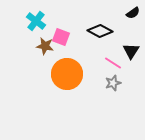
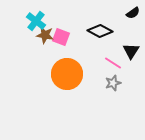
brown star: moved 11 px up
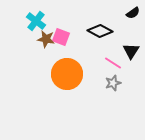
brown star: moved 1 px right, 4 px down
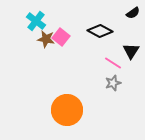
pink square: rotated 18 degrees clockwise
orange circle: moved 36 px down
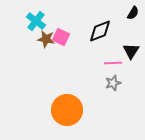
black semicircle: rotated 24 degrees counterclockwise
black diamond: rotated 50 degrees counterclockwise
pink square: rotated 12 degrees counterclockwise
pink line: rotated 36 degrees counterclockwise
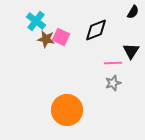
black semicircle: moved 1 px up
black diamond: moved 4 px left, 1 px up
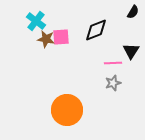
pink square: rotated 30 degrees counterclockwise
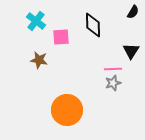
black diamond: moved 3 px left, 5 px up; rotated 70 degrees counterclockwise
brown star: moved 7 px left, 21 px down
pink line: moved 6 px down
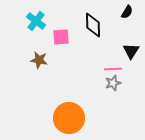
black semicircle: moved 6 px left
orange circle: moved 2 px right, 8 px down
